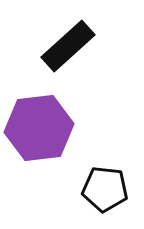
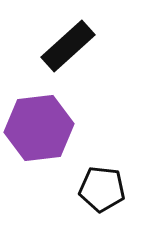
black pentagon: moved 3 px left
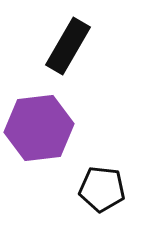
black rectangle: rotated 18 degrees counterclockwise
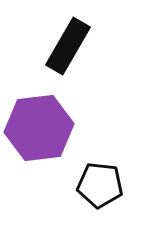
black pentagon: moved 2 px left, 4 px up
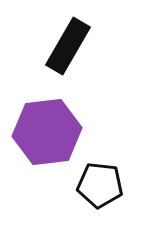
purple hexagon: moved 8 px right, 4 px down
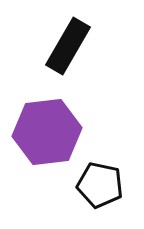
black pentagon: rotated 6 degrees clockwise
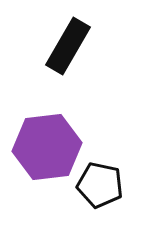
purple hexagon: moved 15 px down
